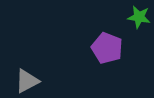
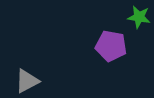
purple pentagon: moved 4 px right, 2 px up; rotated 12 degrees counterclockwise
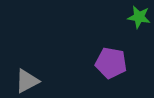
purple pentagon: moved 17 px down
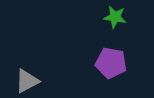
green star: moved 24 px left
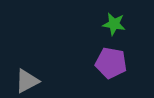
green star: moved 1 px left, 7 px down
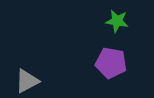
green star: moved 3 px right, 3 px up
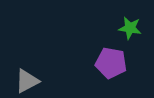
green star: moved 13 px right, 7 px down
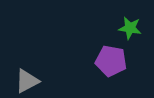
purple pentagon: moved 2 px up
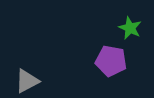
green star: rotated 15 degrees clockwise
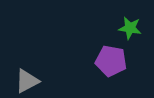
green star: rotated 15 degrees counterclockwise
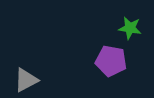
gray triangle: moved 1 px left, 1 px up
